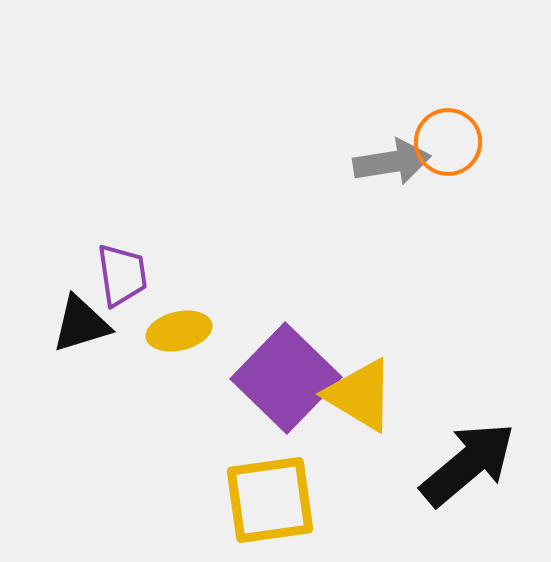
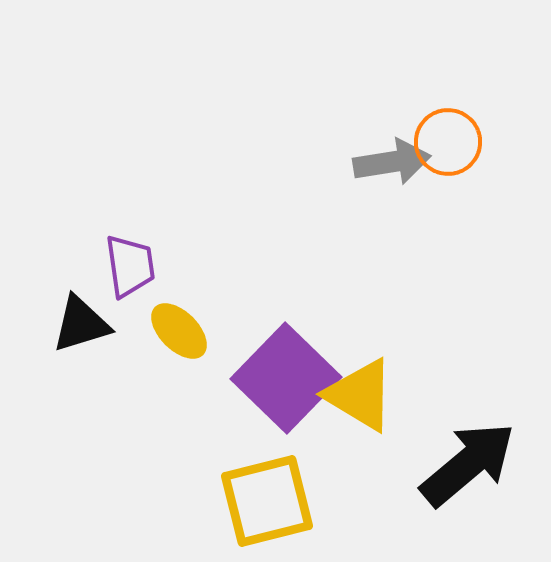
purple trapezoid: moved 8 px right, 9 px up
yellow ellipse: rotated 58 degrees clockwise
yellow square: moved 3 px left, 1 px down; rotated 6 degrees counterclockwise
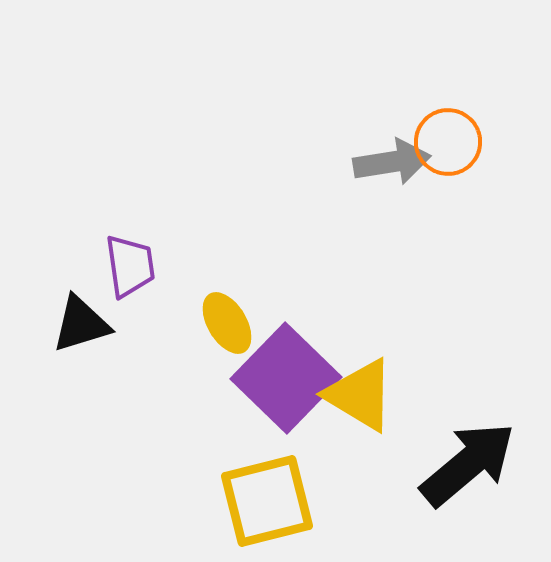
yellow ellipse: moved 48 px right, 8 px up; rotated 14 degrees clockwise
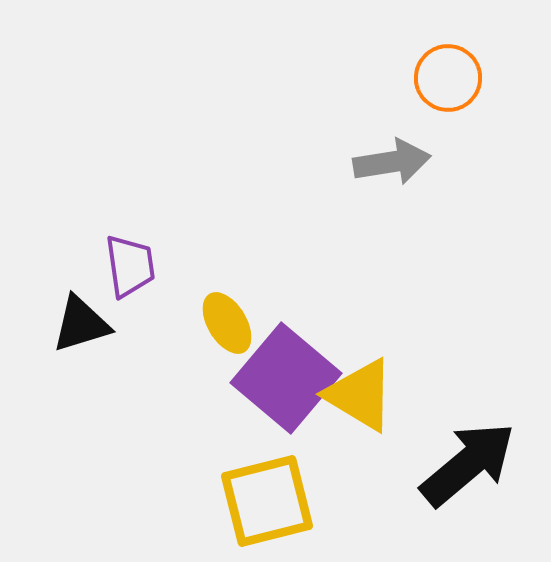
orange circle: moved 64 px up
purple square: rotated 4 degrees counterclockwise
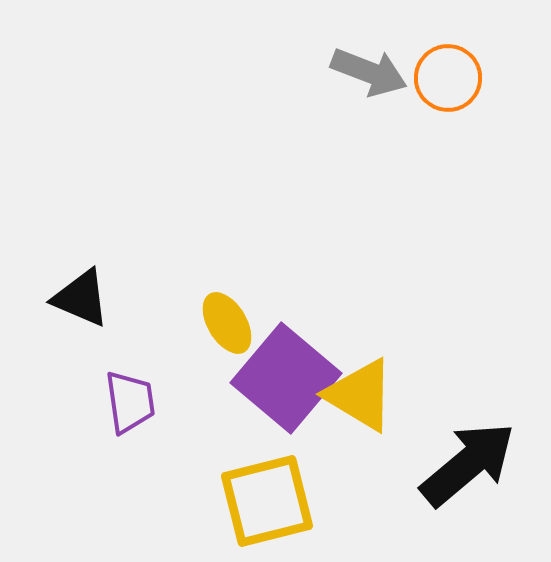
gray arrow: moved 23 px left, 90 px up; rotated 30 degrees clockwise
purple trapezoid: moved 136 px down
black triangle: moved 26 px up; rotated 40 degrees clockwise
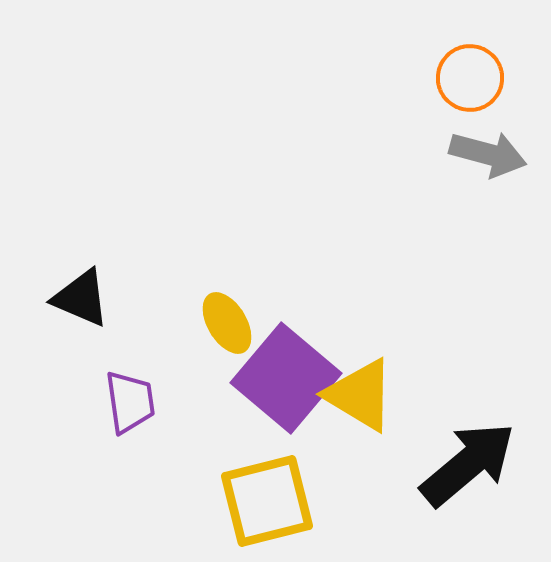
gray arrow: moved 119 px right, 82 px down; rotated 6 degrees counterclockwise
orange circle: moved 22 px right
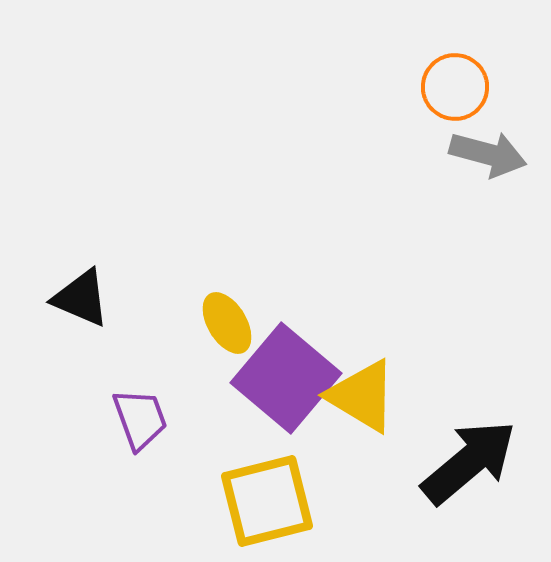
orange circle: moved 15 px left, 9 px down
yellow triangle: moved 2 px right, 1 px down
purple trapezoid: moved 10 px right, 17 px down; rotated 12 degrees counterclockwise
black arrow: moved 1 px right, 2 px up
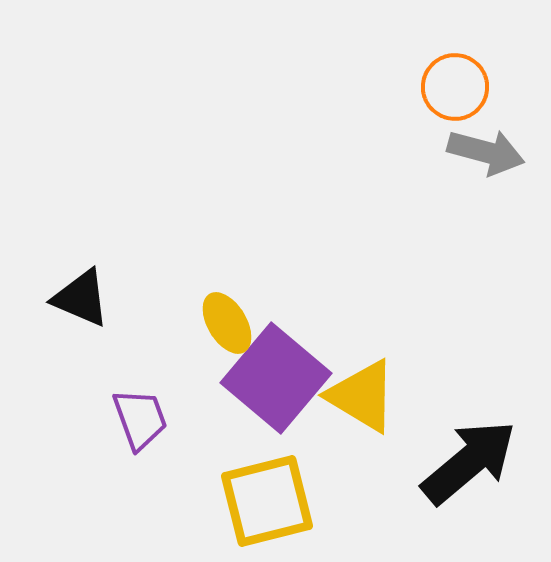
gray arrow: moved 2 px left, 2 px up
purple square: moved 10 px left
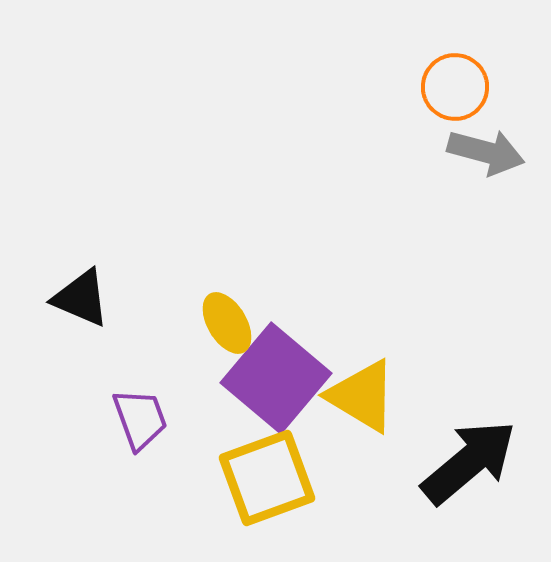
yellow square: moved 23 px up; rotated 6 degrees counterclockwise
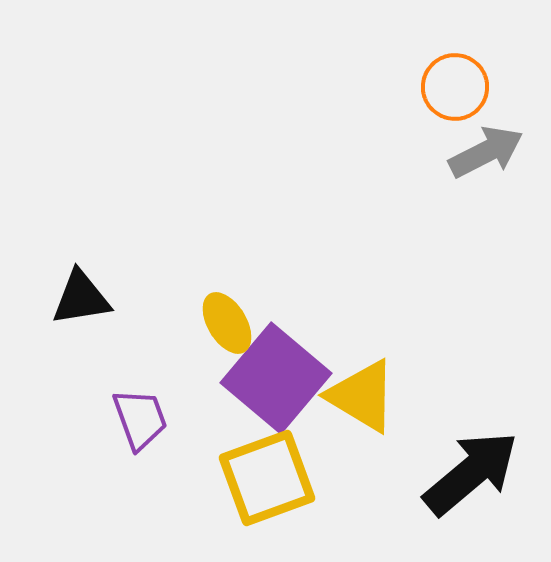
gray arrow: rotated 42 degrees counterclockwise
black triangle: rotated 32 degrees counterclockwise
black arrow: moved 2 px right, 11 px down
